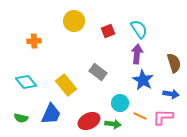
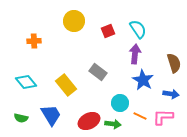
cyan semicircle: moved 1 px left
purple arrow: moved 2 px left
blue trapezoid: moved 1 px down; rotated 55 degrees counterclockwise
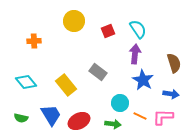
red ellipse: moved 10 px left
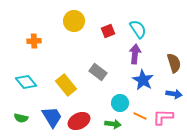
blue arrow: moved 3 px right
blue trapezoid: moved 1 px right, 2 px down
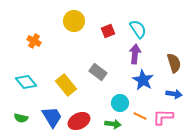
orange cross: rotated 32 degrees clockwise
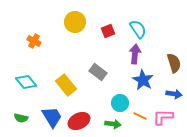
yellow circle: moved 1 px right, 1 px down
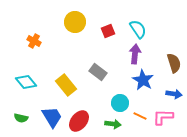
red ellipse: rotated 25 degrees counterclockwise
